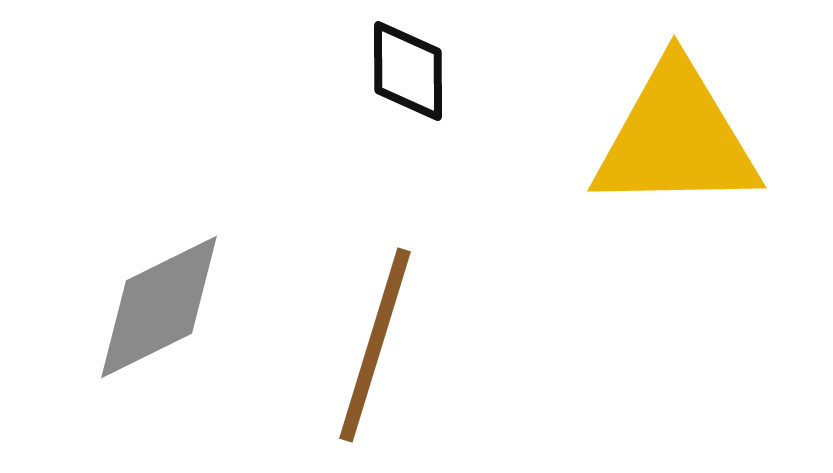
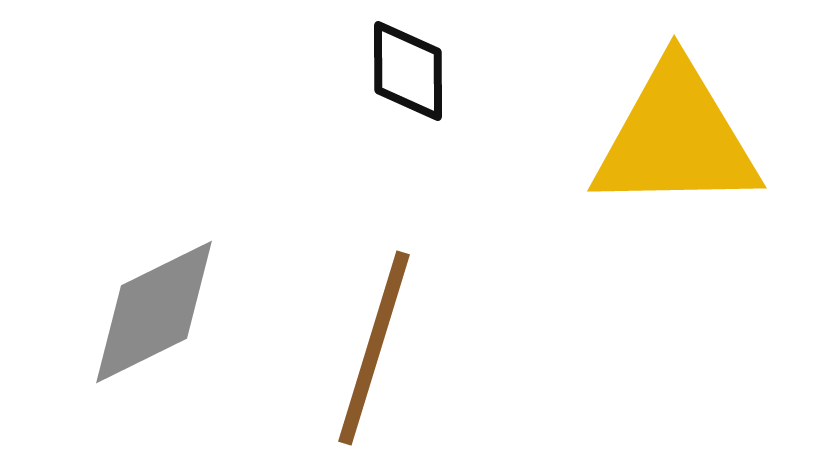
gray diamond: moved 5 px left, 5 px down
brown line: moved 1 px left, 3 px down
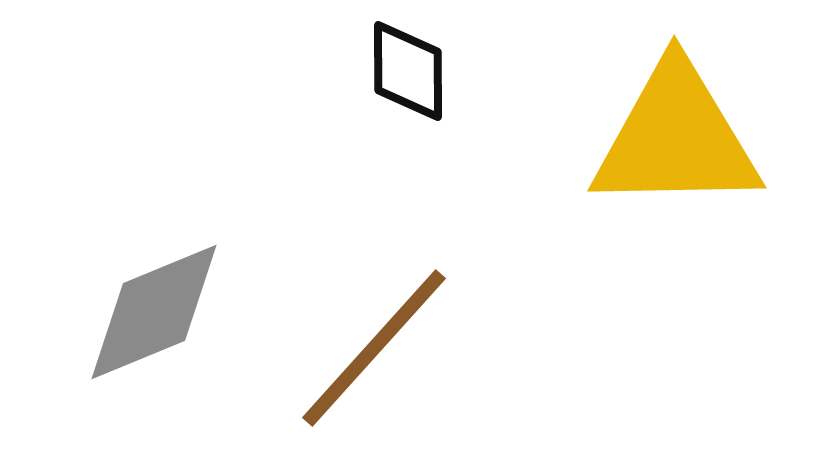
gray diamond: rotated 4 degrees clockwise
brown line: rotated 25 degrees clockwise
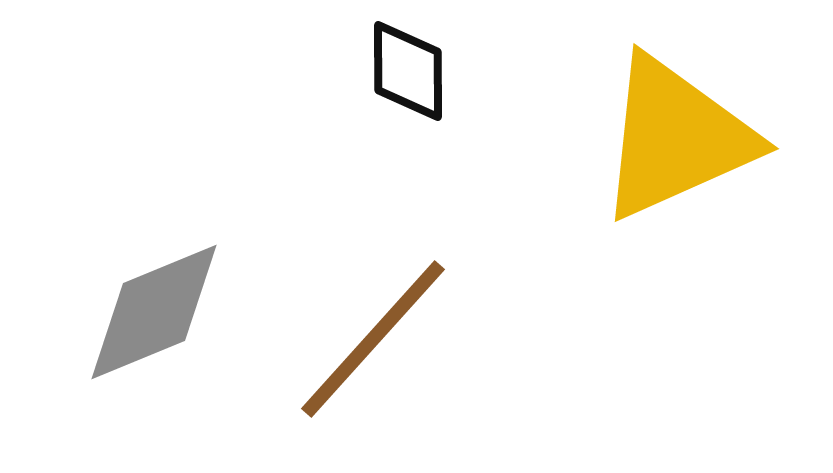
yellow triangle: rotated 23 degrees counterclockwise
brown line: moved 1 px left, 9 px up
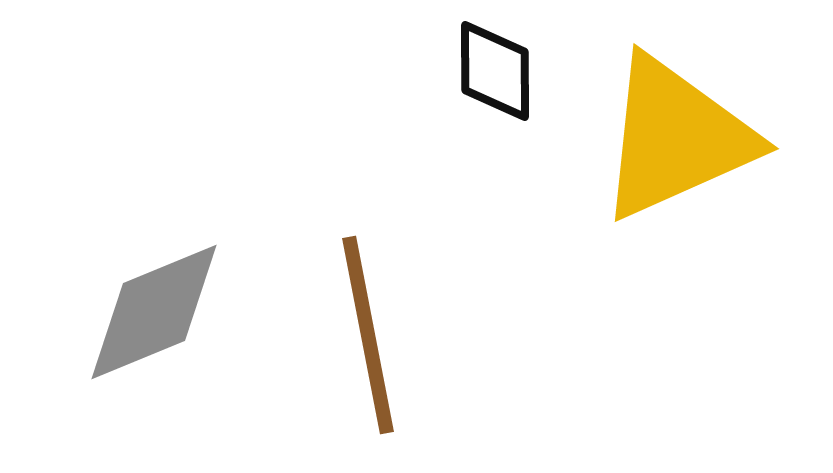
black diamond: moved 87 px right
brown line: moved 5 px left, 4 px up; rotated 53 degrees counterclockwise
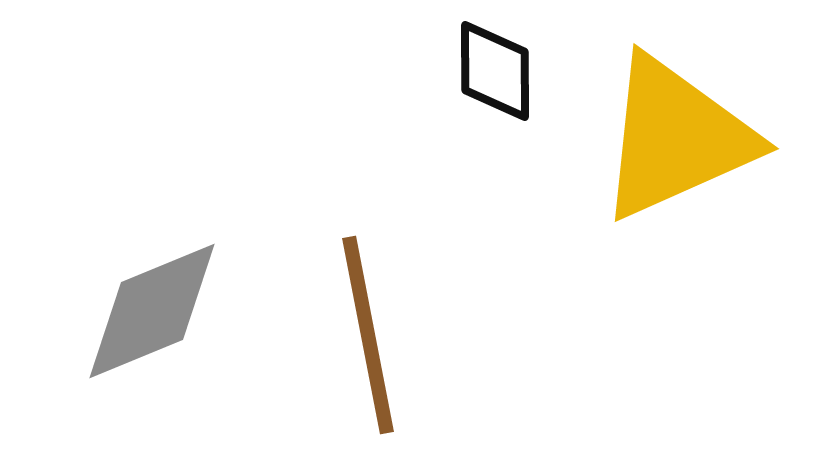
gray diamond: moved 2 px left, 1 px up
